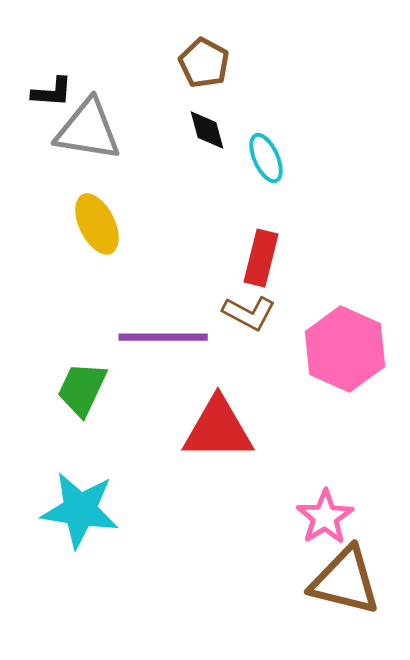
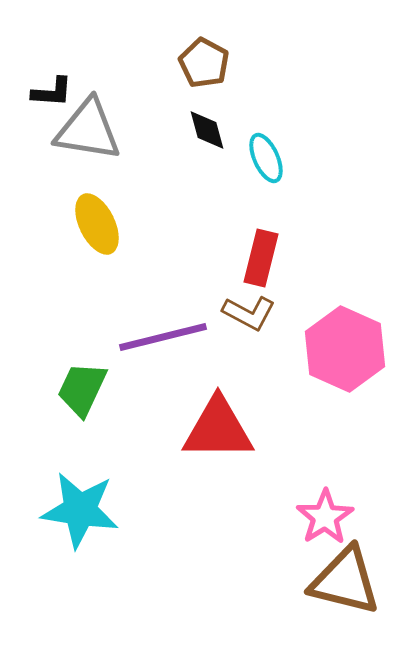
purple line: rotated 14 degrees counterclockwise
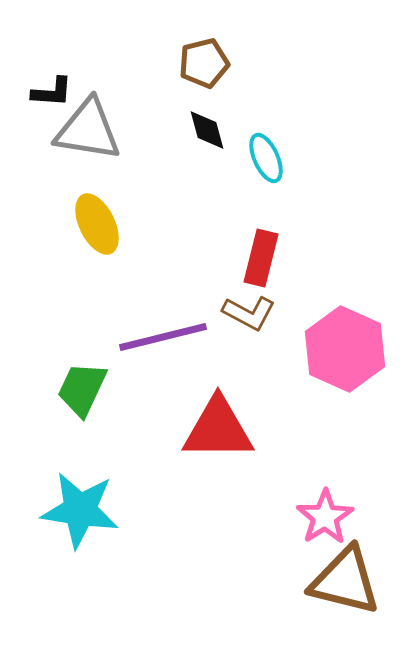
brown pentagon: rotated 30 degrees clockwise
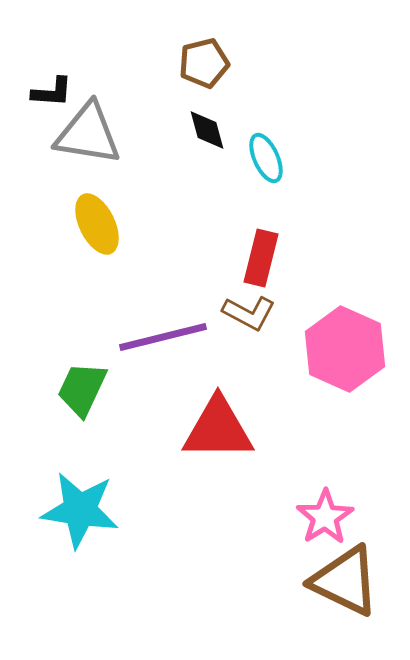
gray triangle: moved 4 px down
brown triangle: rotated 12 degrees clockwise
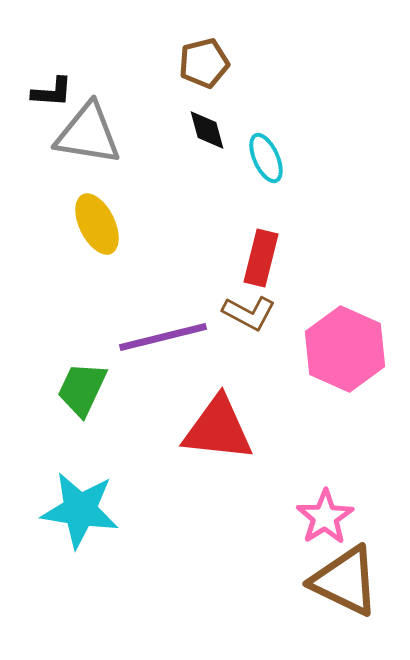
red triangle: rotated 6 degrees clockwise
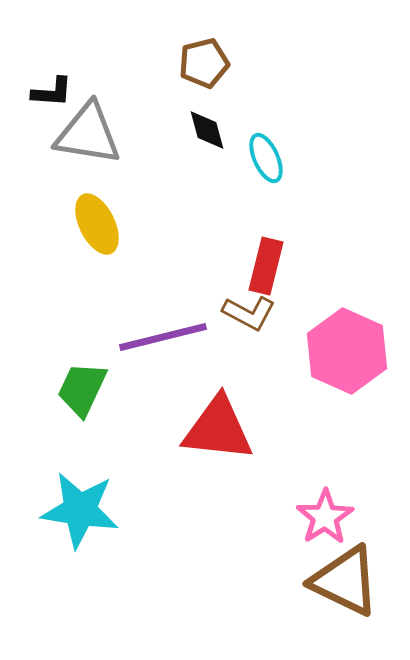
red rectangle: moved 5 px right, 8 px down
pink hexagon: moved 2 px right, 2 px down
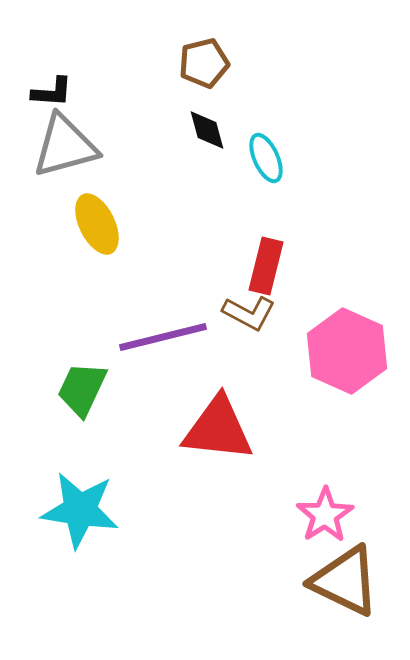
gray triangle: moved 23 px left, 12 px down; rotated 24 degrees counterclockwise
pink star: moved 2 px up
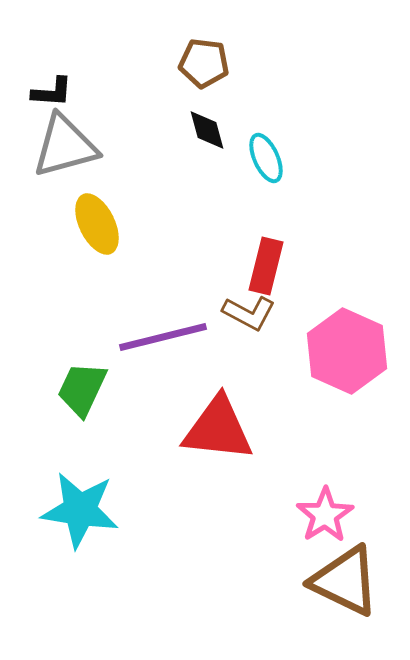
brown pentagon: rotated 21 degrees clockwise
